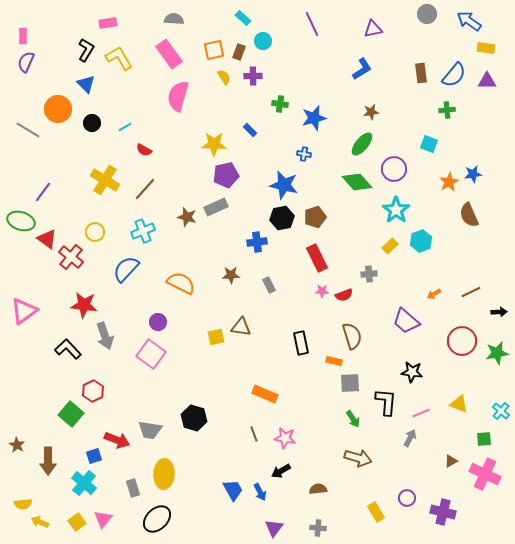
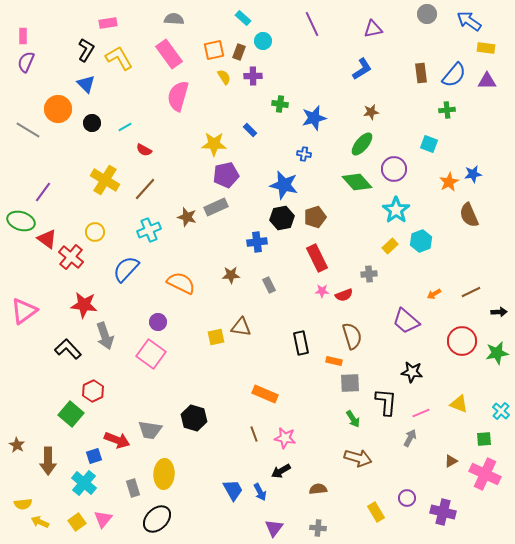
cyan cross at (143, 231): moved 6 px right, 1 px up
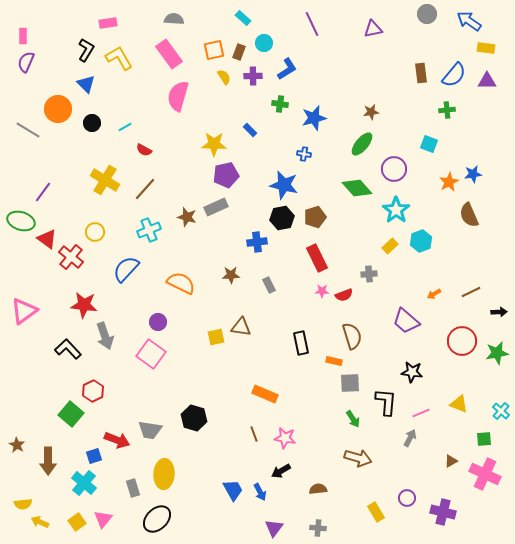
cyan circle at (263, 41): moved 1 px right, 2 px down
blue L-shape at (362, 69): moved 75 px left
green diamond at (357, 182): moved 6 px down
